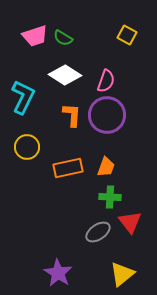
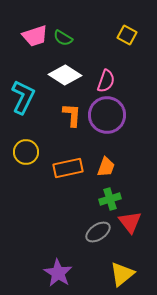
yellow circle: moved 1 px left, 5 px down
green cross: moved 2 px down; rotated 20 degrees counterclockwise
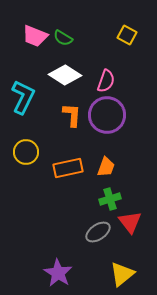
pink trapezoid: rotated 40 degrees clockwise
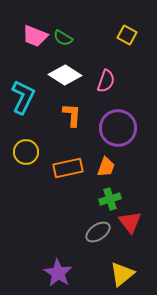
purple circle: moved 11 px right, 13 px down
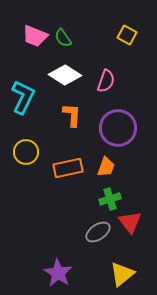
green semicircle: rotated 24 degrees clockwise
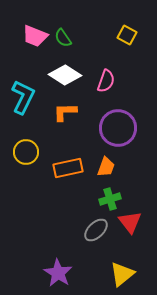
orange L-shape: moved 7 px left, 3 px up; rotated 95 degrees counterclockwise
gray ellipse: moved 2 px left, 2 px up; rotated 10 degrees counterclockwise
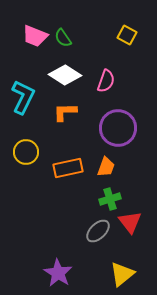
gray ellipse: moved 2 px right, 1 px down
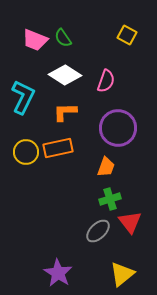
pink trapezoid: moved 4 px down
orange rectangle: moved 10 px left, 20 px up
